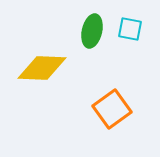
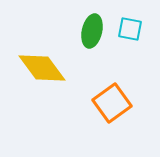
yellow diamond: rotated 51 degrees clockwise
orange square: moved 6 px up
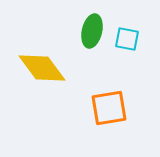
cyan square: moved 3 px left, 10 px down
orange square: moved 3 px left, 5 px down; rotated 27 degrees clockwise
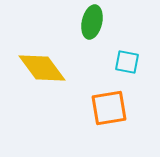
green ellipse: moved 9 px up
cyan square: moved 23 px down
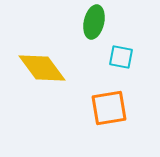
green ellipse: moved 2 px right
cyan square: moved 6 px left, 5 px up
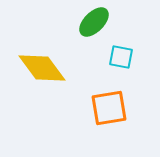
green ellipse: rotated 32 degrees clockwise
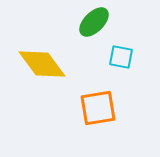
yellow diamond: moved 4 px up
orange square: moved 11 px left
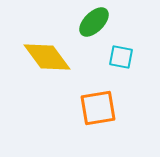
yellow diamond: moved 5 px right, 7 px up
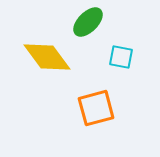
green ellipse: moved 6 px left
orange square: moved 2 px left; rotated 6 degrees counterclockwise
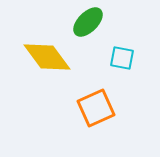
cyan square: moved 1 px right, 1 px down
orange square: rotated 9 degrees counterclockwise
